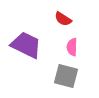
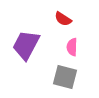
purple trapezoid: rotated 88 degrees counterclockwise
gray square: moved 1 px left, 1 px down
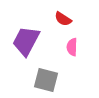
purple trapezoid: moved 4 px up
gray square: moved 19 px left, 3 px down
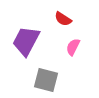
pink semicircle: moved 1 px right; rotated 24 degrees clockwise
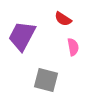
purple trapezoid: moved 4 px left, 5 px up
pink semicircle: rotated 144 degrees clockwise
